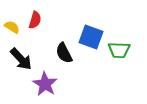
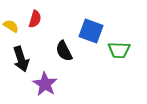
red semicircle: moved 1 px up
yellow semicircle: moved 1 px left, 1 px up
blue square: moved 6 px up
black semicircle: moved 2 px up
black arrow: rotated 25 degrees clockwise
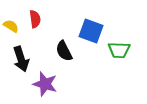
red semicircle: rotated 24 degrees counterclockwise
purple star: rotated 15 degrees counterclockwise
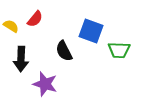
red semicircle: rotated 48 degrees clockwise
black arrow: rotated 20 degrees clockwise
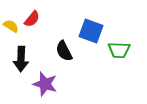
red semicircle: moved 3 px left
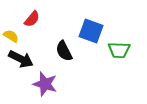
yellow semicircle: moved 10 px down
black arrow: rotated 65 degrees counterclockwise
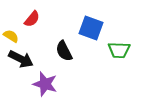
blue square: moved 3 px up
